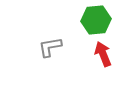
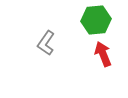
gray L-shape: moved 4 px left, 4 px up; rotated 45 degrees counterclockwise
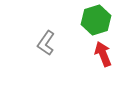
green hexagon: rotated 12 degrees counterclockwise
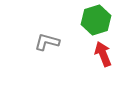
gray L-shape: moved 1 px right, 1 px up; rotated 70 degrees clockwise
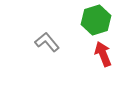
gray L-shape: rotated 35 degrees clockwise
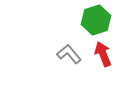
gray L-shape: moved 22 px right, 12 px down
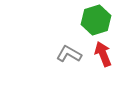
gray L-shape: rotated 20 degrees counterclockwise
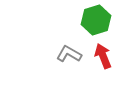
red arrow: moved 2 px down
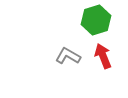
gray L-shape: moved 1 px left, 2 px down
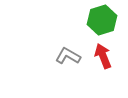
green hexagon: moved 6 px right
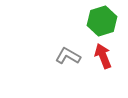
green hexagon: moved 1 px down
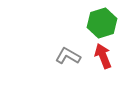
green hexagon: moved 2 px down
